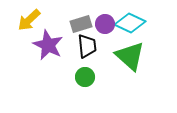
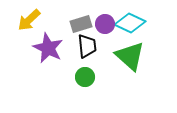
purple star: moved 3 px down
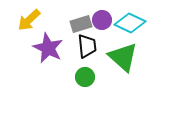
purple circle: moved 3 px left, 4 px up
green triangle: moved 7 px left, 1 px down
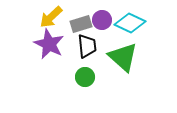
yellow arrow: moved 22 px right, 3 px up
purple star: moved 1 px right, 4 px up
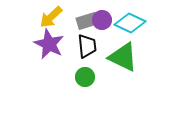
gray rectangle: moved 6 px right, 3 px up
green triangle: rotated 16 degrees counterclockwise
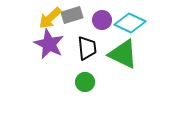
yellow arrow: moved 1 px left, 1 px down
gray rectangle: moved 15 px left, 6 px up
black trapezoid: moved 2 px down
green triangle: moved 3 px up
green circle: moved 5 px down
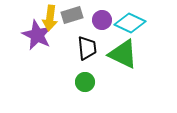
yellow arrow: rotated 40 degrees counterclockwise
purple star: moved 12 px left, 9 px up
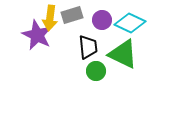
black trapezoid: moved 1 px right, 1 px up
green circle: moved 11 px right, 11 px up
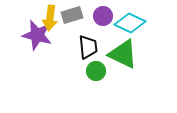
purple circle: moved 1 px right, 4 px up
purple star: rotated 12 degrees counterclockwise
